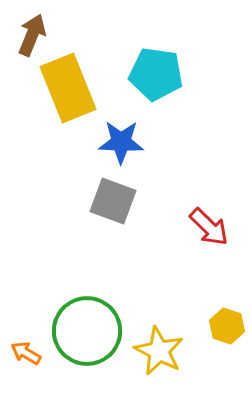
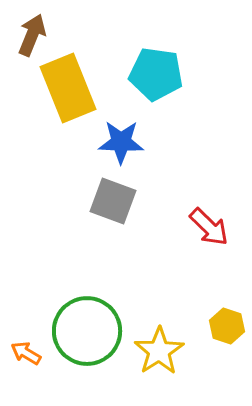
yellow star: rotated 12 degrees clockwise
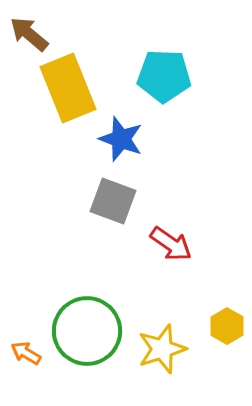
brown arrow: moved 3 px left, 1 px up; rotated 72 degrees counterclockwise
cyan pentagon: moved 8 px right, 2 px down; rotated 6 degrees counterclockwise
blue star: moved 3 px up; rotated 18 degrees clockwise
red arrow: moved 38 px left, 17 px down; rotated 9 degrees counterclockwise
yellow hexagon: rotated 12 degrees clockwise
yellow star: moved 3 px right, 2 px up; rotated 15 degrees clockwise
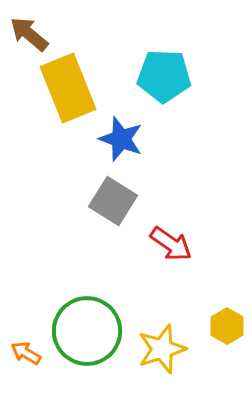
gray square: rotated 12 degrees clockwise
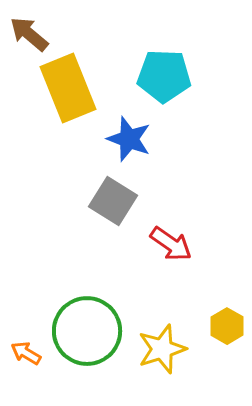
blue star: moved 8 px right
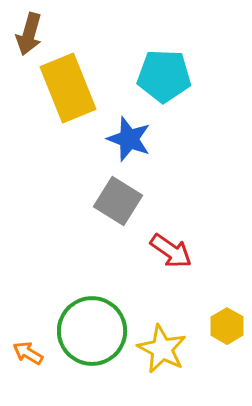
brown arrow: rotated 114 degrees counterclockwise
gray square: moved 5 px right
red arrow: moved 7 px down
green circle: moved 5 px right
yellow star: rotated 27 degrees counterclockwise
orange arrow: moved 2 px right
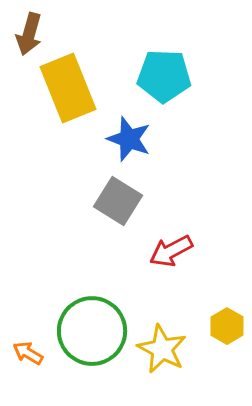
red arrow: rotated 117 degrees clockwise
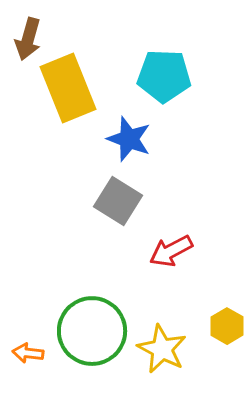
brown arrow: moved 1 px left, 5 px down
orange arrow: rotated 24 degrees counterclockwise
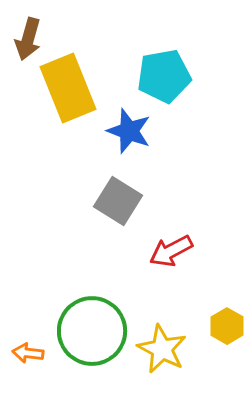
cyan pentagon: rotated 12 degrees counterclockwise
blue star: moved 8 px up
